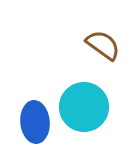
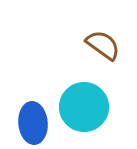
blue ellipse: moved 2 px left, 1 px down
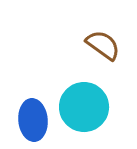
blue ellipse: moved 3 px up
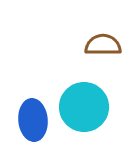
brown semicircle: rotated 36 degrees counterclockwise
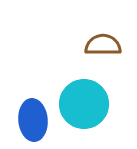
cyan circle: moved 3 px up
